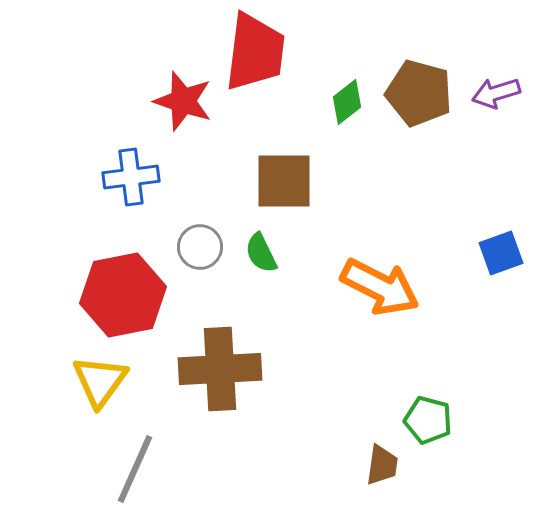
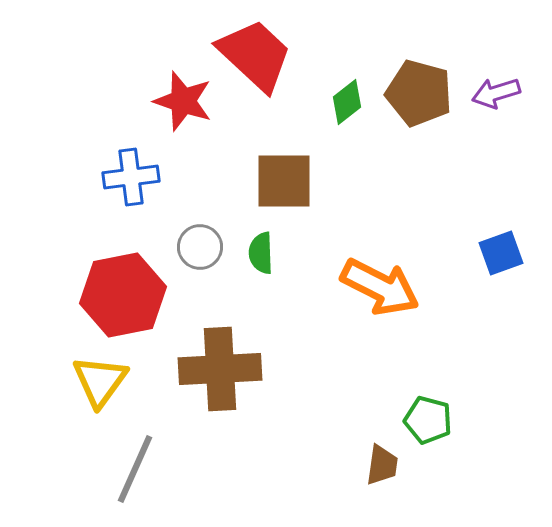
red trapezoid: moved 3 px down; rotated 54 degrees counterclockwise
green semicircle: rotated 24 degrees clockwise
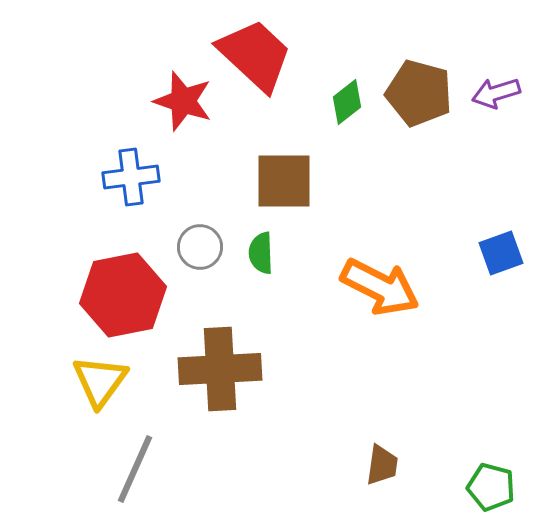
green pentagon: moved 63 px right, 67 px down
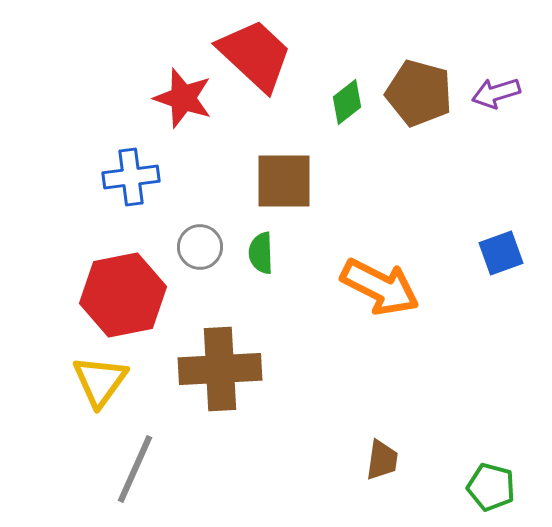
red star: moved 3 px up
brown trapezoid: moved 5 px up
